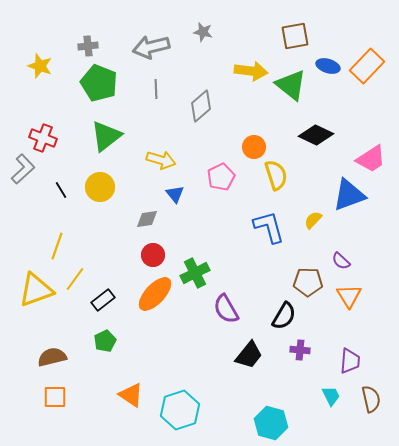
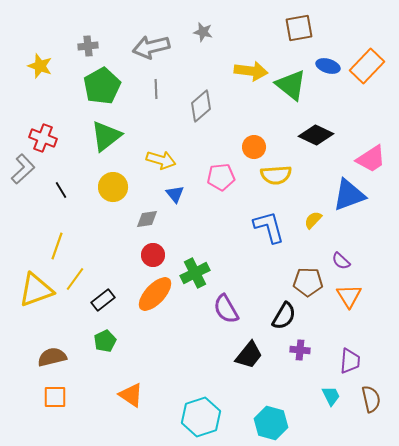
brown square at (295, 36): moved 4 px right, 8 px up
green pentagon at (99, 83): moved 3 px right, 3 px down; rotated 21 degrees clockwise
yellow semicircle at (276, 175): rotated 104 degrees clockwise
pink pentagon at (221, 177): rotated 20 degrees clockwise
yellow circle at (100, 187): moved 13 px right
cyan hexagon at (180, 410): moved 21 px right, 7 px down
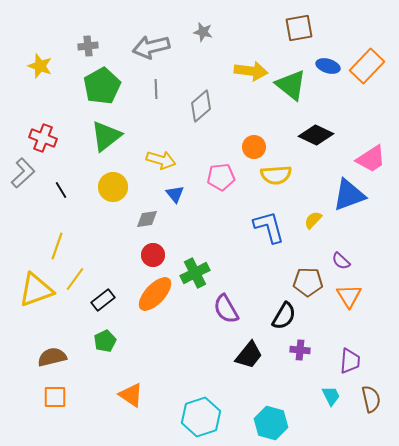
gray L-shape at (23, 169): moved 4 px down
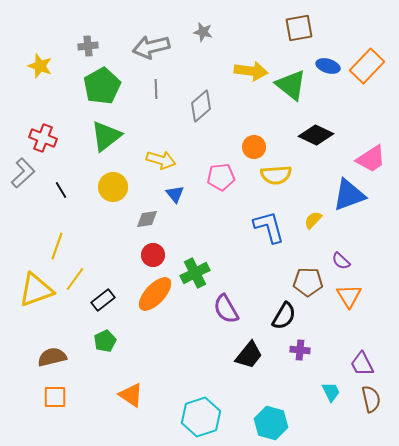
purple trapezoid at (350, 361): moved 12 px right, 3 px down; rotated 148 degrees clockwise
cyan trapezoid at (331, 396): moved 4 px up
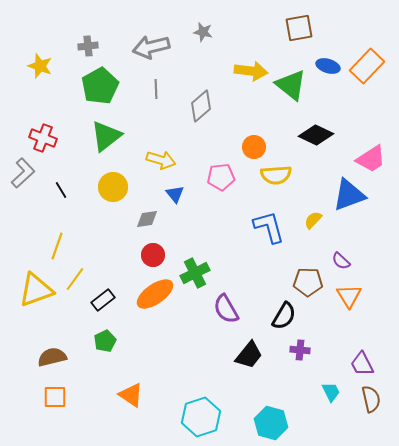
green pentagon at (102, 86): moved 2 px left
orange ellipse at (155, 294): rotated 12 degrees clockwise
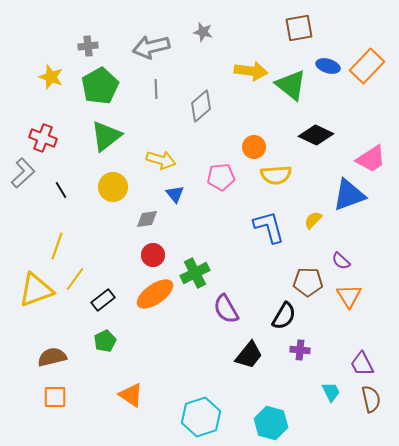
yellow star at (40, 66): moved 11 px right, 11 px down
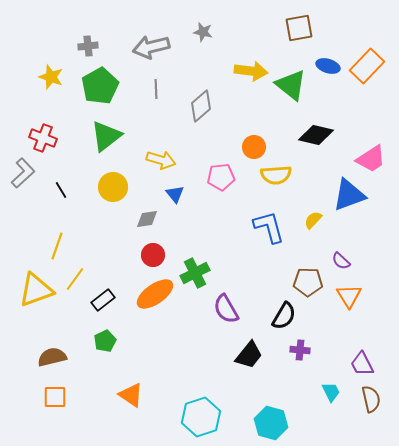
black diamond at (316, 135): rotated 12 degrees counterclockwise
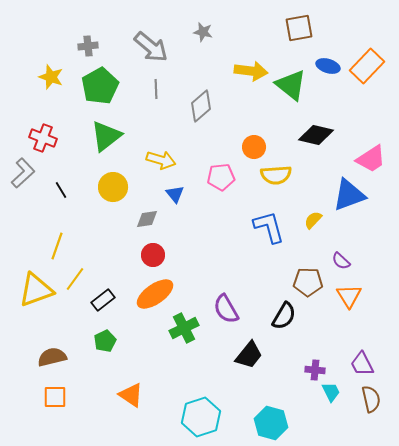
gray arrow at (151, 47): rotated 126 degrees counterclockwise
green cross at (195, 273): moved 11 px left, 55 px down
purple cross at (300, 350): moved 15 px right, 20 px down
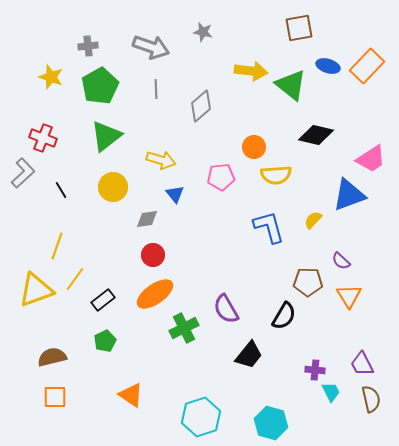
gray arrow at (151, 47): rotated 21 degrees counterclockwise
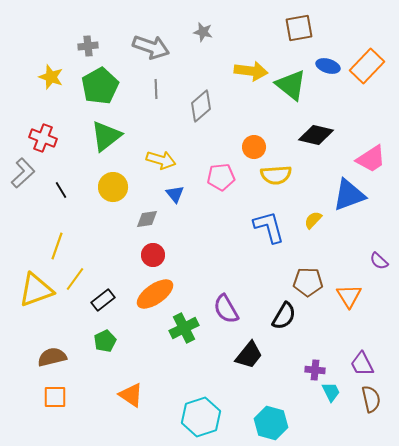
purple semicircle at (341, 261): moved 38 px right
